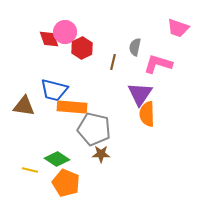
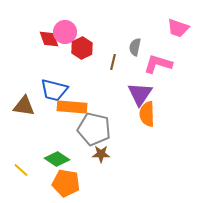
yellow line: moved 9 px left; rotated 28 degrees clockwise
orange pentagon: rotated 12 degrees counterclockwise
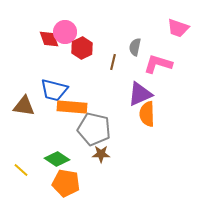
purple triangle: rotated 32 degrees clockwise
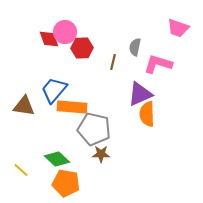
red hexagon: rotated 25 degrees clockwise
blue trapezoid: rotated 116 degrees clockwise
green diamond: rotated 10 degrees clockwise
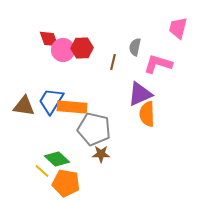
pink trapezoid: rotated 85 degrees clockwise
pink circle: moved 2 px left, 18 px down
blue trapezoid: moved 3 px left, 11 px down; rotated 8 degrees counterclockwise
yellow line: moved 21 px right, 1 px down
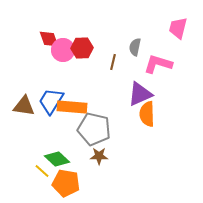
brown star: moved 2 px left, 2 px down
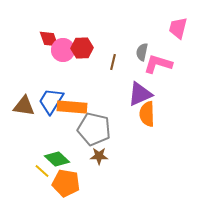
gray semicircle: moved 7 px right, 5 px down
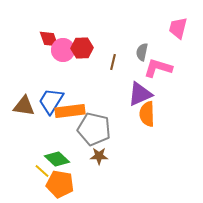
pink L-shape: moved 4 px down
orange rectangle: moved 2 px left, 4 px down; rotated 12 degrees counterclockwise
orange pentagon: moved 6 px left, 1 px down
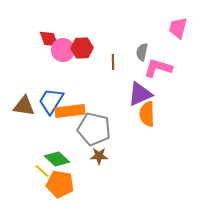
brown line: rotated 14 degrees counterclockwise
